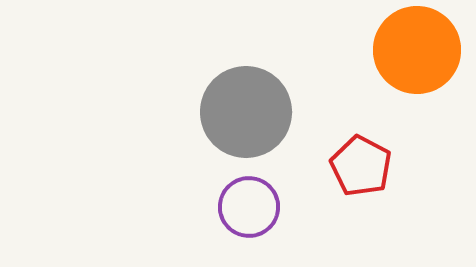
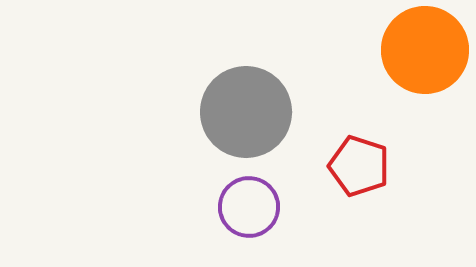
orange circle: moved 8 px right
red pentagon: moved 2 px left; rotated 10 degrees counterclockwise
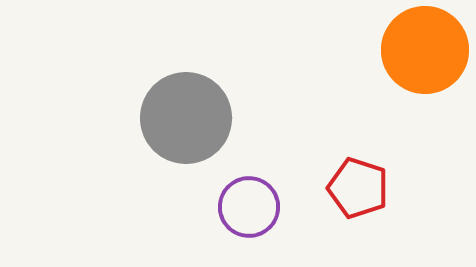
gray circle: moved 60 px left, 6 px down
red pentagon: moved 1 px left, 22 px down
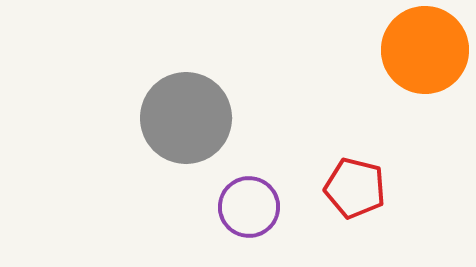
red pentagon: moved 3 px left; rotated 4 degrees counterclockwise
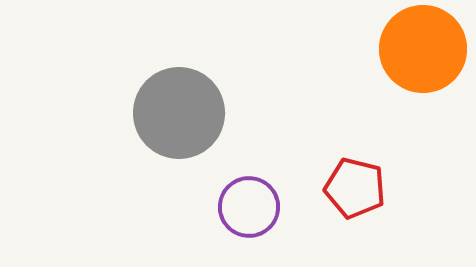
orange circle: moved 2 px left, 1 px up
gray circle: moved 7 px left, 5 px up
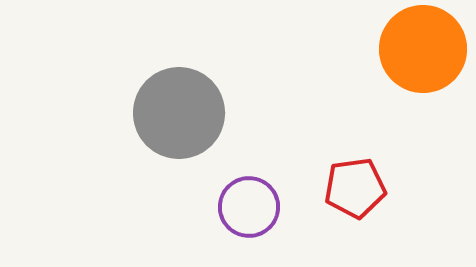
red pentagon: rotated 22 degrees counterclockwise
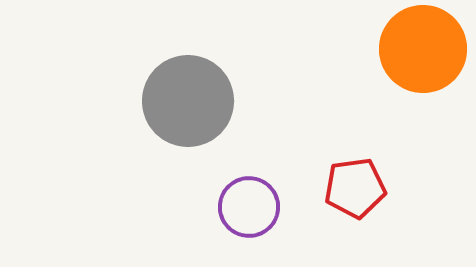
gray circle: moved 9 px right, 12 px up
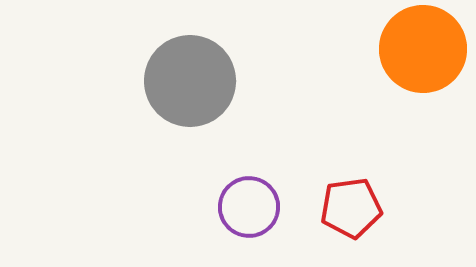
gray circle: moved 2 px right, 20 px up
red pentagon: moved 4 px left, 20 px down
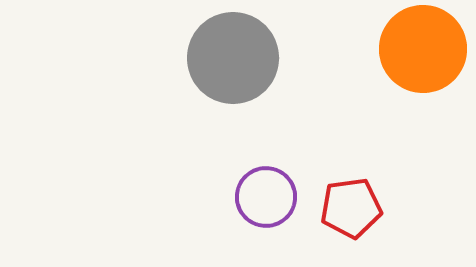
gray circle: moved 43 px right, 23 px up
purple circle: moved 17 px right, 10 px up
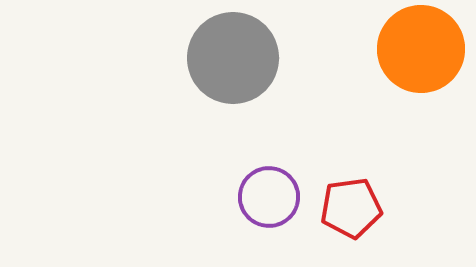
orange circle: moved 2 px left
purple circle: moved 3 px right
